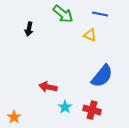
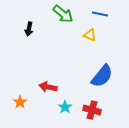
orange star: moved 6 px right, 15 px up
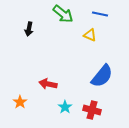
red arrow: moved 3 px up
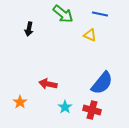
blue semicircle: moved 7 px down
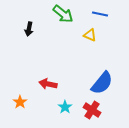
red cross: rotated 18 degrees clockwise
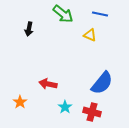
red cross: moved 2 px down; rotated 18 degrees counterclockwise
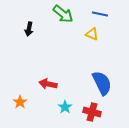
yellow triangle: moved 2 px right, 1 px up
blue semicircle: rotated 65 degrees counterclockwise
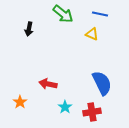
red cross: rotated 24 degrees counterclockwise
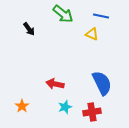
blue line: moved 1 px right, 2 px down
black arrow: rotated 48 degrees counterclockwise
red arrow: moved 7 px right
orange star: moved 2 px right, 4 px down
cyan star: rotated 16 degrees clockwise
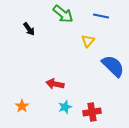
yellow triangle: moved 4 px left, 7 px down; rotated 48 degrees clockwise
blue semicircle: moved 11 px right, 17 px up; rotated 20 degrees counterclockwise
